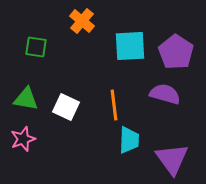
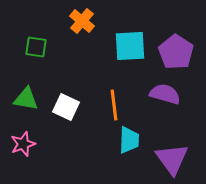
pink star: moved 5 px down
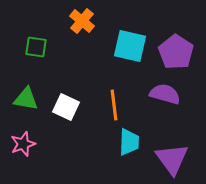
cyan square: rotated 16 degrees clockwise
cyan trapezoid: moved 2 px down
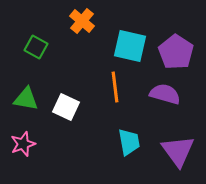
green square: rotated 20 degrees clockwise
orange line: moved 1 px right, 18 px up
cyan trapezoid: rotated 12 degrees counterclockwise
purple triangle: moved 6 px right, 8 px up
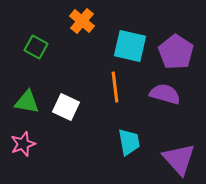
green triangle: moved 1 px right, 3 px down
purple triangle: moved 1 px right, 8 px down; rotated 6 degrees counterclockwise
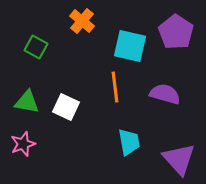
purple pentagon: moved 20 px up
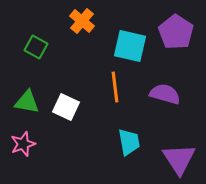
purple triangle: rotated 9 degrees clockwise
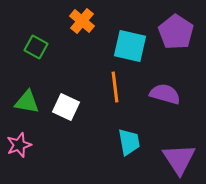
pink star: moved 4 px left, 1 px down
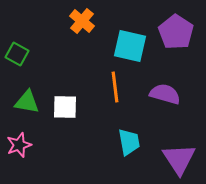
green square: moved 19 px left, 7 px down
white square: moved 1 px left; rotated 24 degrees counterclockwise
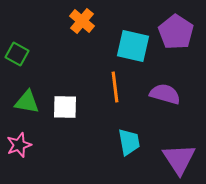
cyan square: moved 3 px right
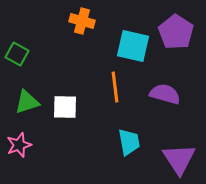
orange cross: rotated 25 degrees counterclockwise
green triangle: rotated 28 degrees counterclockwise
